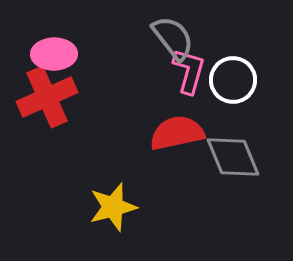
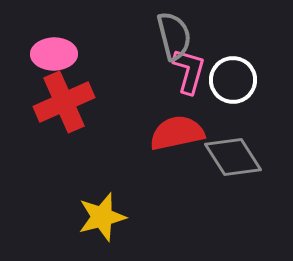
gray semicircle: moved 1 px right, 2 px up; rotated 24 degrees clockwise
red cross: moved 17 px right, 5 px down
gray diamond: rotated 10 degrees counterclockwise
yellow star: moved 11 px left, 10 px down
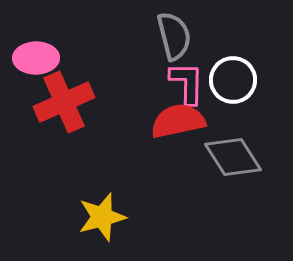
pink ellipse: moved 18 px left, 4 px down
pink L-shape: moved 2 px left, 12 px down; rotated 15 degrees counterclockwise
red semicircle: moved 1 px right, 12 px up
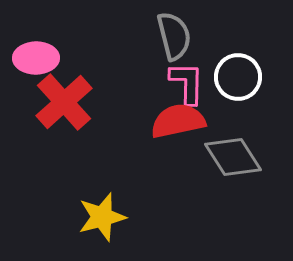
white circle: moved 5 px right, 3 px up
red cross: rotated 18 degrees counterclockwise
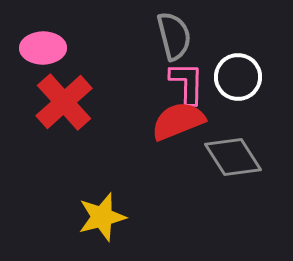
pink ellipse: moved 7 px right, 10 px up
red semicircle: rotated 10 degrees counterclockwise
